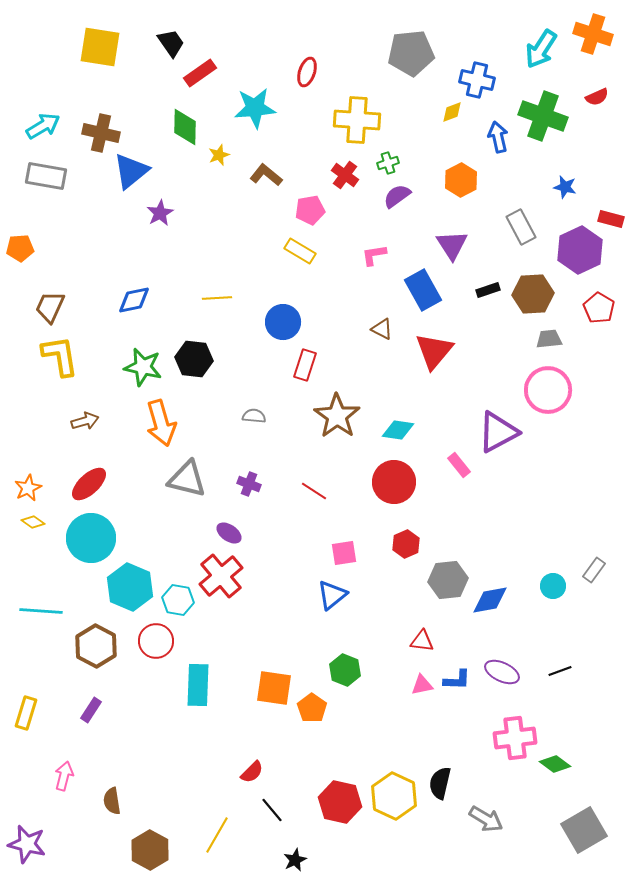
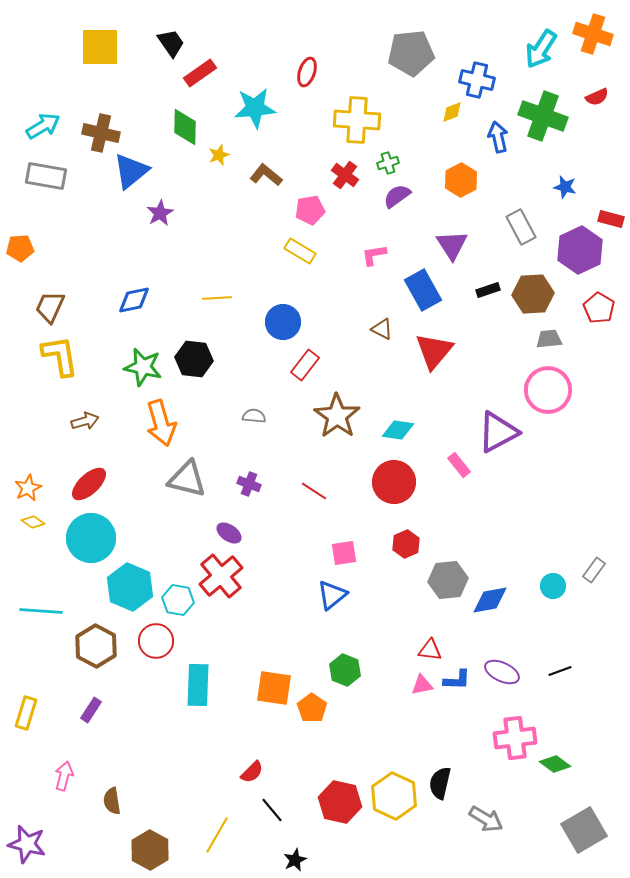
yellow square at (100, 47): rotated 9 degrees counterclockwise
red rectangle at (305, 365): rotated 20 degrees clockwise
red triangle at (422, 641): moved 8 px right, 9 px down
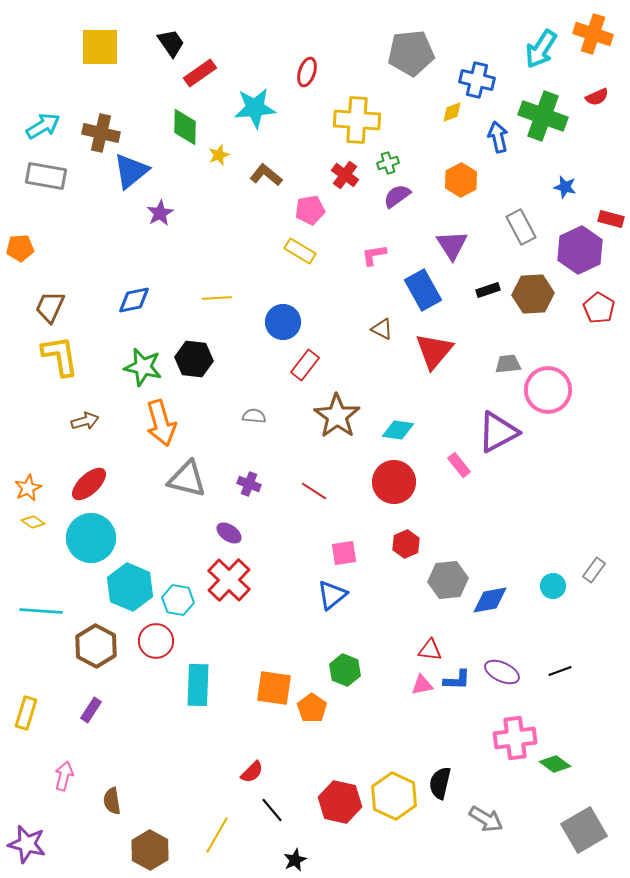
gray trapezoid at (549, 339): moved 41 px left, 25 px down
red cross at (221, 576): moved 8 px right, 4 px down; rotated 6 degrees counterclockwise
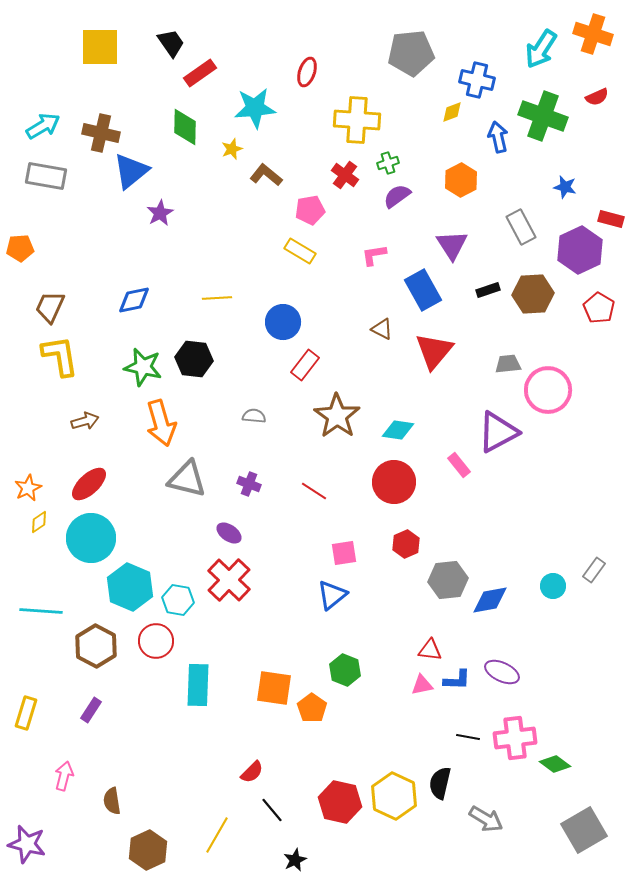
yellow star at (219, 155): moved 13 px right, 6 px up
yellow diamond at (33, 522): moved 6 px right; rotated 70 degrees counterclockwise
black line at (560, 671): moved 92 px left, 66 px down; rotated 30 degrees clockwise
brown hexagon at (150, 850): moved 2 px left; rotated 6 degrees clockwise
